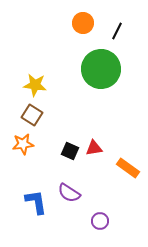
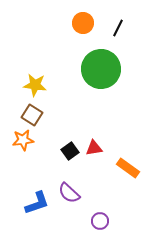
black line: moved 1 px right, 3 px up
orange star: moved 4 px up
black square: rotated 30 degrees clockwise
purple semicircle: rotated 10 degrees clockwise
blue L-shape: moved 1 px right, 1 px down; rotated 80 degrees clockwise
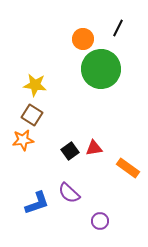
orange circle: moved 16 px down
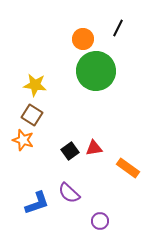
green circle: moved 5 px left, 2 px down
orange star: rotated 25 degrees clockwise
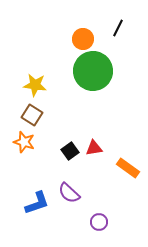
green circle: moved 3 px left
orange star: moved 1 px right, 2 px down
purple circle: moved 1 px left, 1 px down
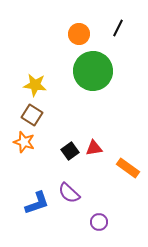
orange circle: moved 4 px left, 5 px up
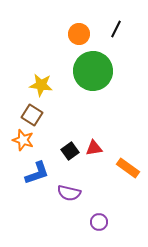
black line: moved 2 px left, 1 px down
yellow star: moved 6 px right
orange star: moved 1 px left, 2 px up
purple semicircle: rotated 30 degrees counterclockwise
blue L-shape: moved 30 px up
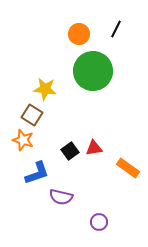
yellow star: moved 4 px right, 4 px down
purple semicircle: moved 8 px left, 4 px down
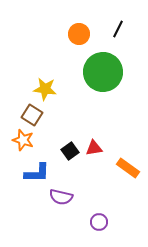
black line: moved 2 px right
green circle: moved 10 px right, 1 px down
blue L-shape: rotated 20 degrees clockwise
